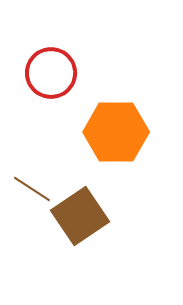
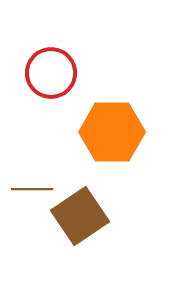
orange hexagon: moved 4 px left
brown line: rotated 33 degrees counterclockwise
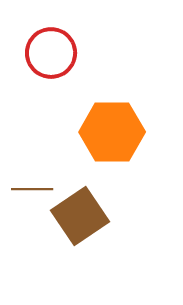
red circle: moved 20 px up
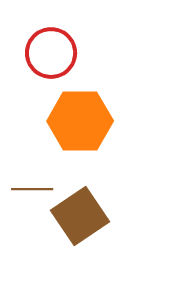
orange hexagon: moved 32 px left, 11 px up
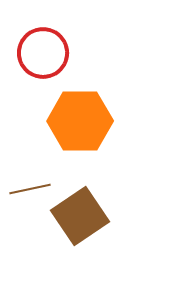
red circle: moved 8 px left
brown line: moved 2 px left; rotated 12 degrees counterclockwise
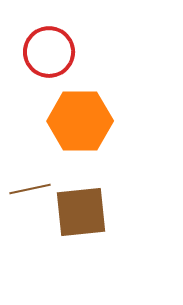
red circle: moved 6 px right, 1 px up
brown square: moved 1 px right, 4 px up; rotated 28 degrees clockwise
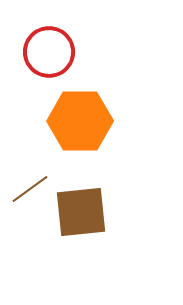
brown line: rotated 24 degrees counterclockwise
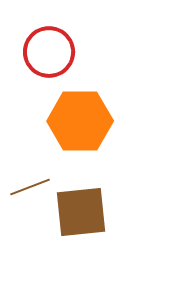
brown line: moved 2 px up; rotated 15 degrees clockwise
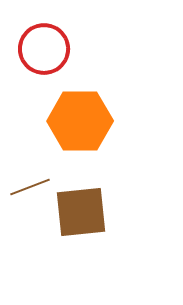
red circle: moved 5 px left, 3 px up
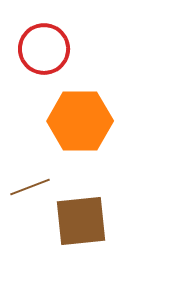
brown square: moved 9 px down
